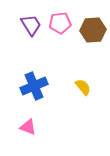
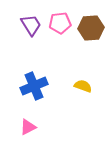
brown hexagon: moved 2 px left, 2 px up
yellow semicircle: moved 1 px up; rotated 30 degrees counterclockwise
pink triangle: rotated 48 degrees counterclockwise
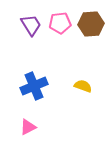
brown hexagon: moved 4 px up
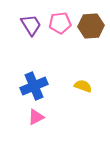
brown hexagon: moved 2 px down
pink triangle: moved 8 px right, 10 px up
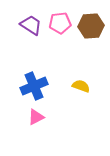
purple trapezoid: rotated 25 degrees counterclockwise
yellow semicircle: moved 2 px left
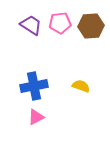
blue cross: rotated 12 degrees clockwise
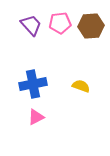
purple trapezoid: rotated 15 degrees clockwise
blue cross: moved 1 px left, 2 px up
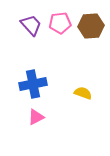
yellow semicircle: moved 2 px right, 7 px down
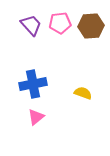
pink triangle: rotated 12 degrees counterclockwise
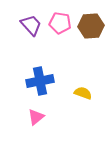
pink pentagon: rotated 15 degrees clockwise
blue cross: moved 7 px right, 3 px up
